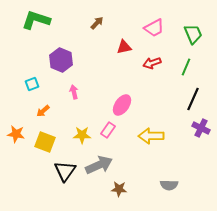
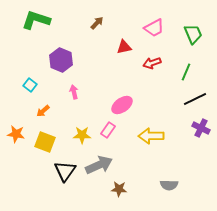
green line: moved 5 px down
cyan square: moved 2 px left, 1 px down; rotated 32 degrees counterclockwise
black line: moved 2 px right; rotated 40 degrees clockwise
pink ellipse: rotated 20 degrees clockwise
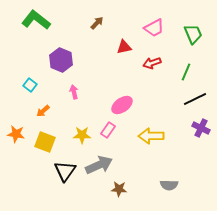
green L-shape: rotated 20 degrees clockwise
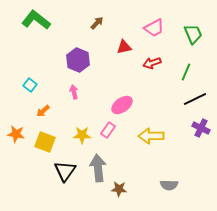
purple hexagon: moved 17 px right
gray arrow: moved 1 px left, 3 px down; rotated 72 degrees counterclockwise
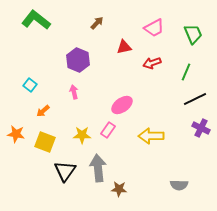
gray semicircle: moved 10 px right
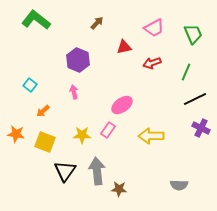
gray arrow: moved 1 px left, 3 px down
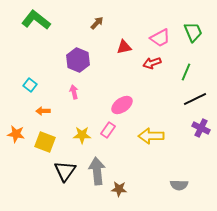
pink trapezoid: moved 6 px right, 10 px down
green trapezoid: moved 2 px up
orange arrow: rotated 40 degrees clockwise
